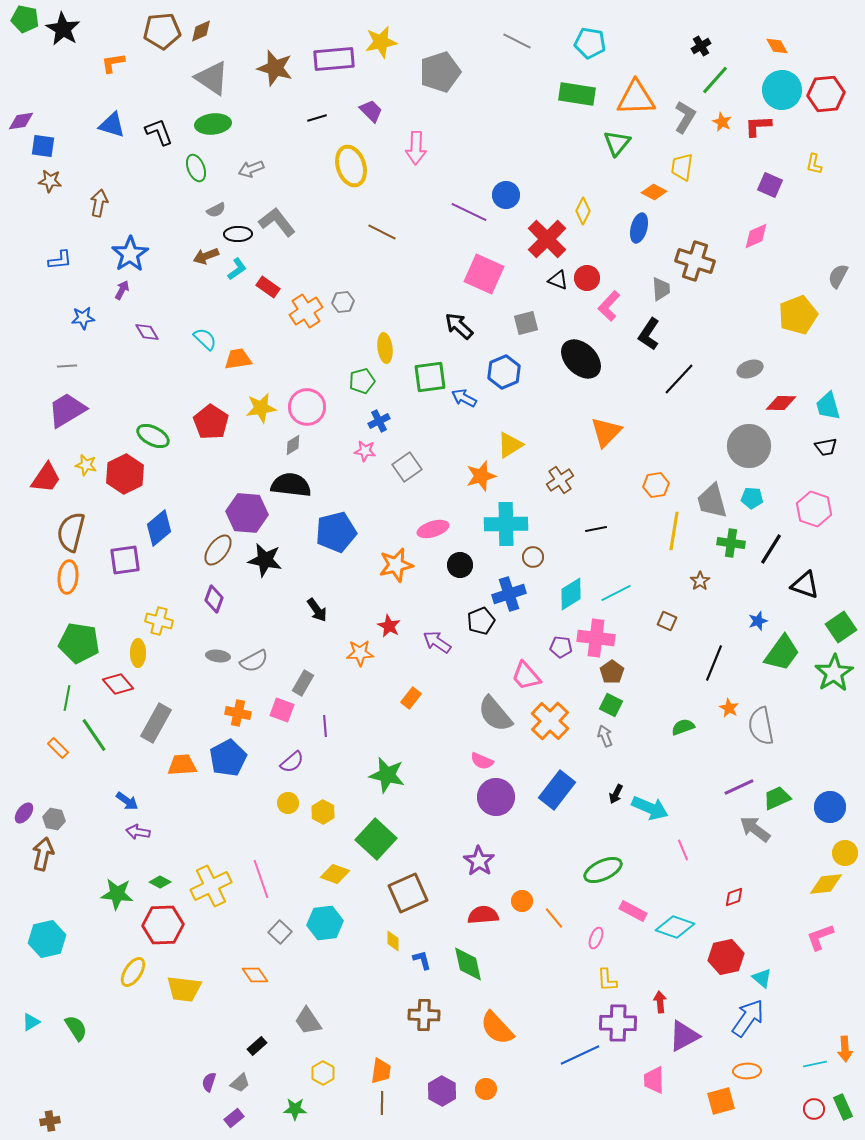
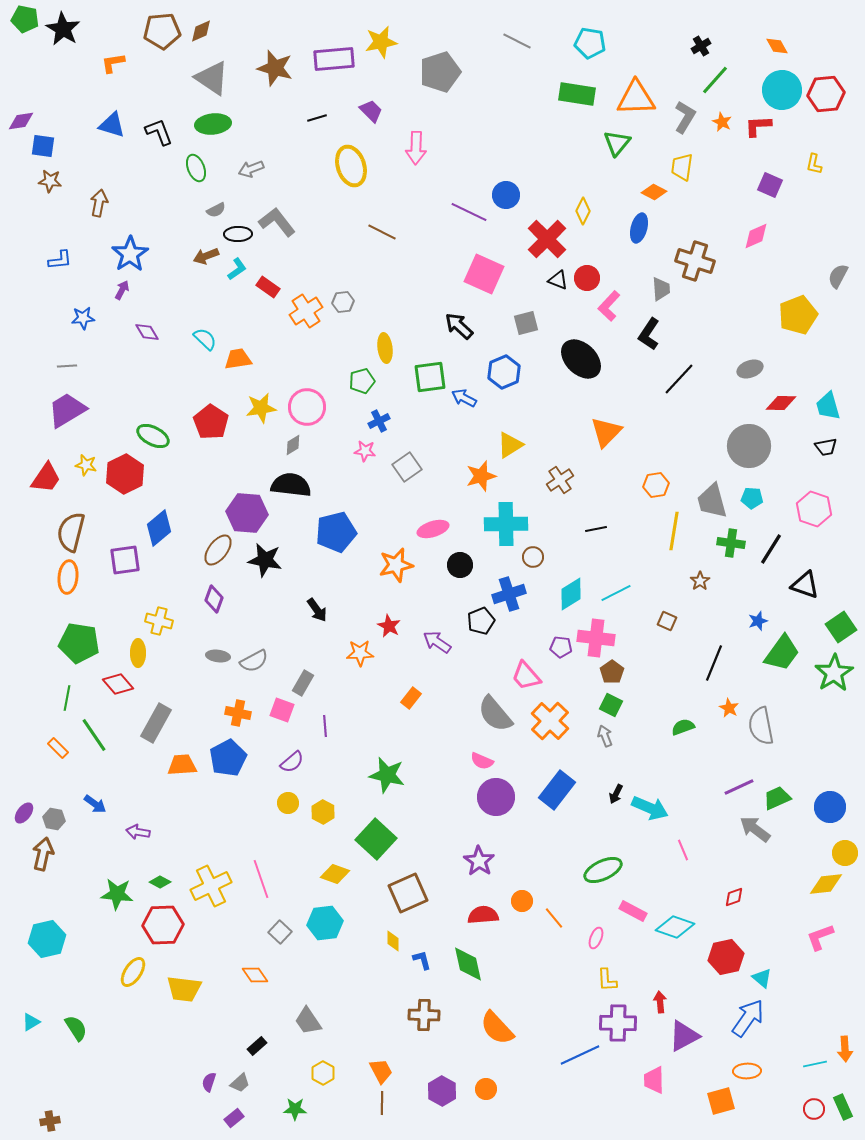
blue arrow at (127, 801): moved 32 px left, 3 px down
orange trapezoid at (381, 1071): rotated 36 degrees counterclockwise
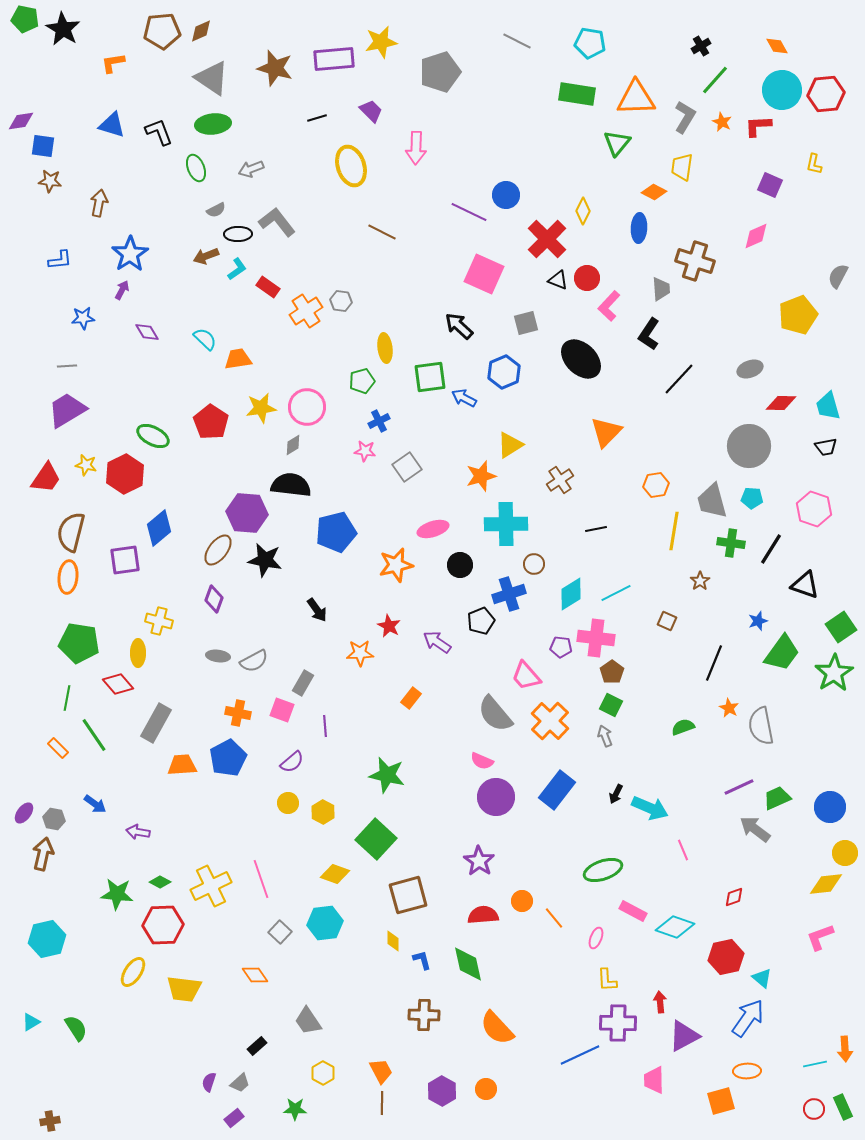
blue ellipse at (639, 228): rotated 12 degrees counterclockwise
gray hexagon at (343, 302): moved 2 px left, 1 px up; rotated 15 degrees clockwise
brown circle at (533, 557): moved 1 px right, 7 px down
green ellipse at (603, 870): rotated 6 degrees clockwise
brown square at (408, 893): moved 2 px down; rotated 9 degrees clockwise
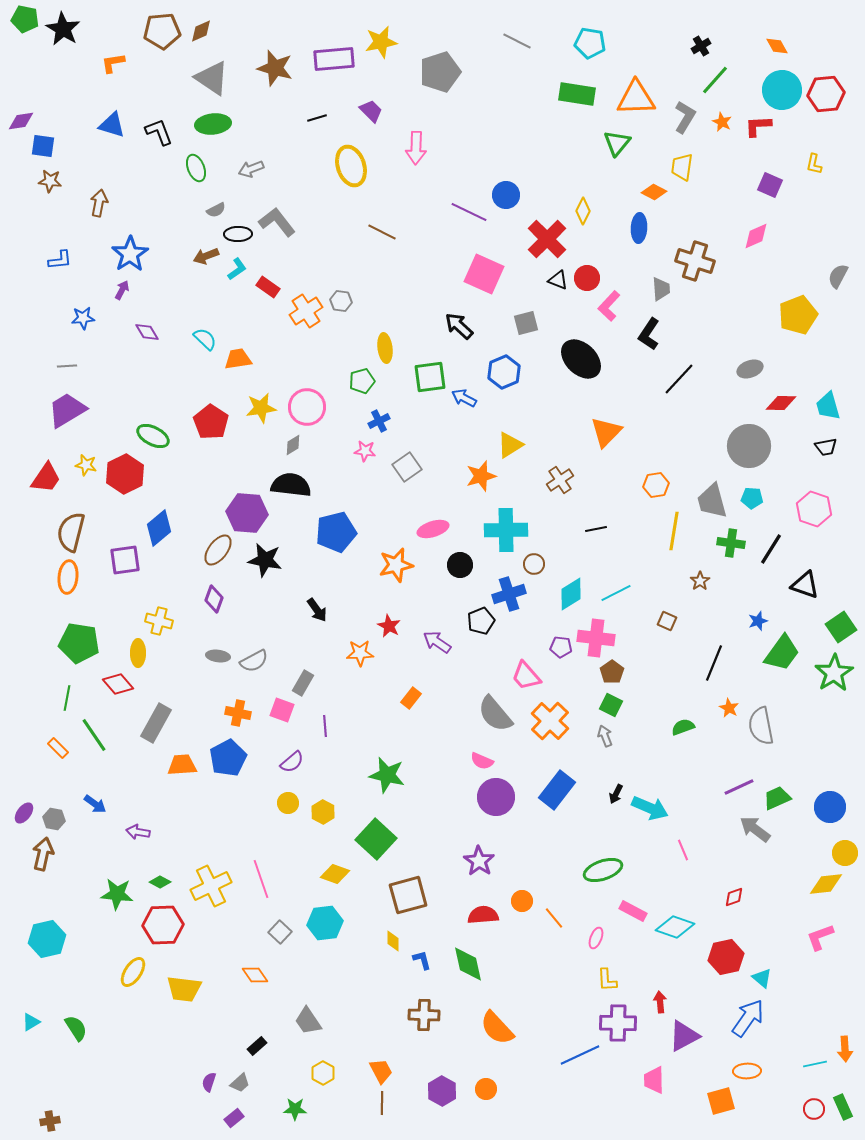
cyan cross at (506, 524): moved 6 px down
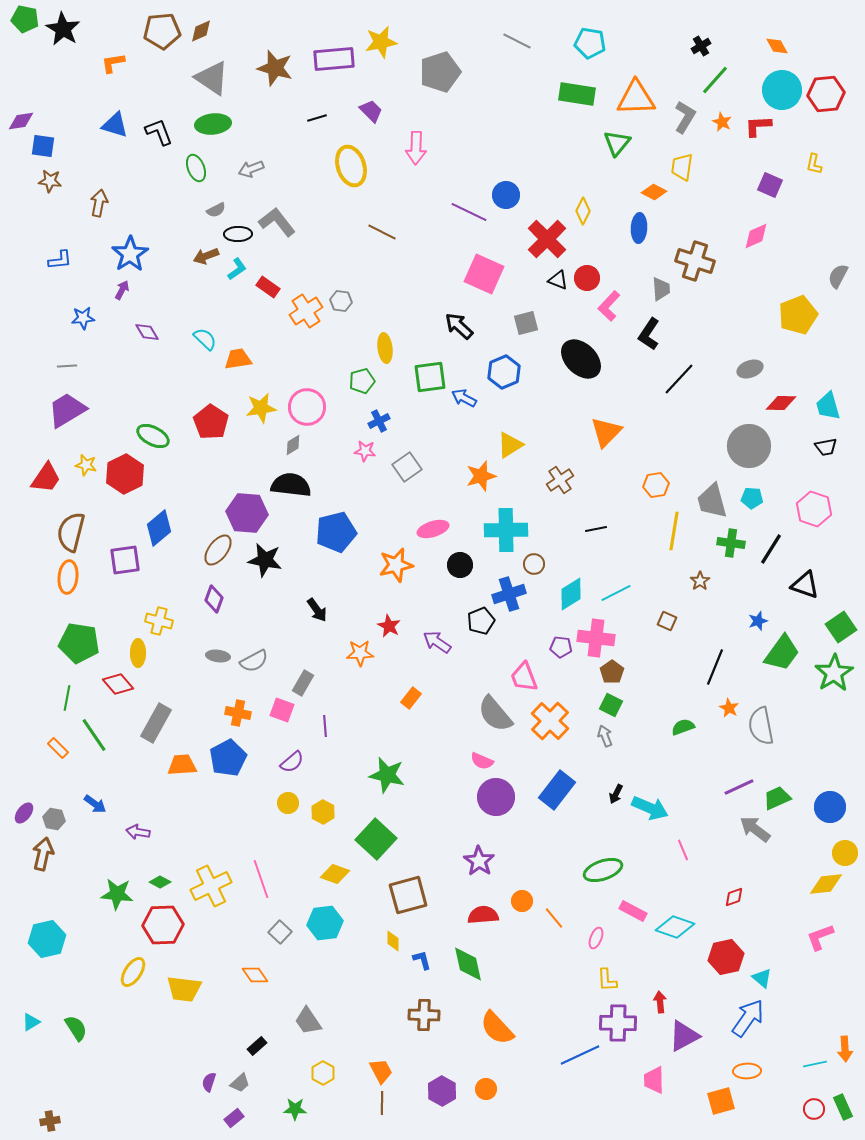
blue triangle at (112, 125): moved 3 px right
black line at (714, 663): moved 1 px right, 4 px down
pink trapezoid at (526, 676): moved 2 px left, 1 px down; rotated 20 degrees clockwise
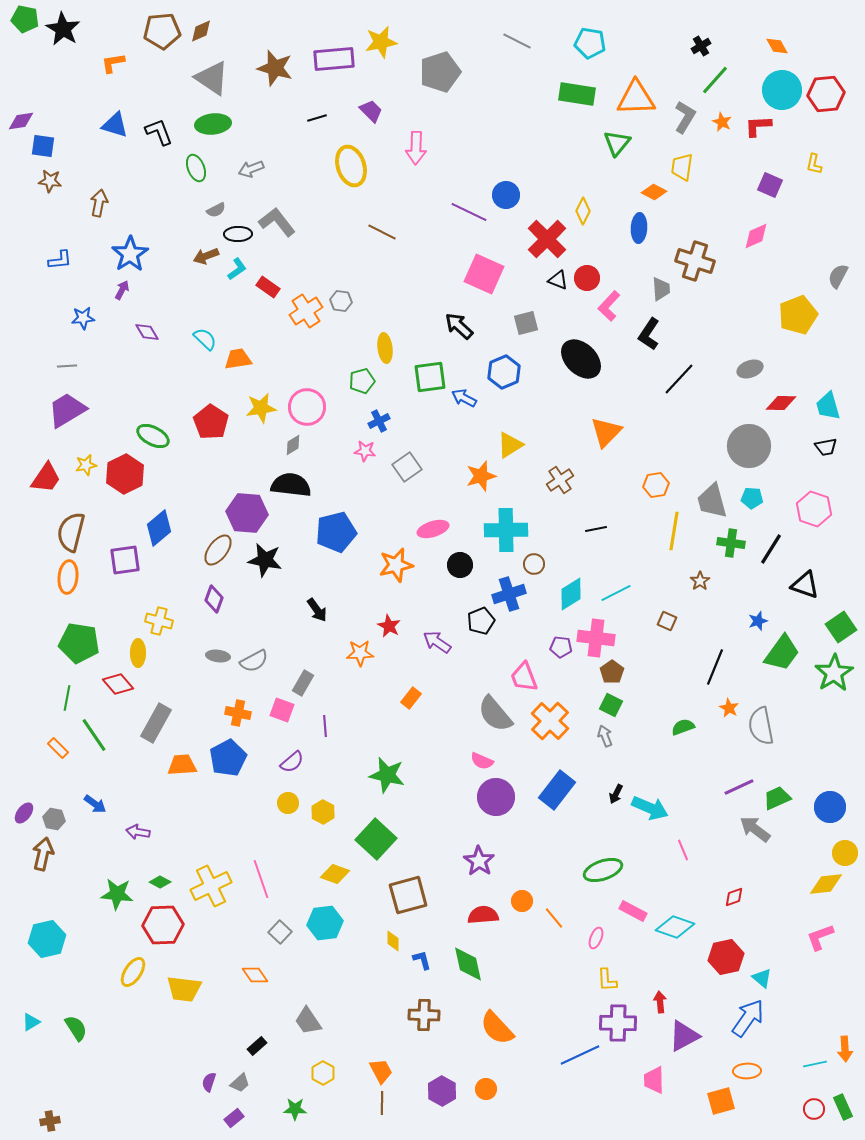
yellow star at (86, 465): rotated 25 degrees counterclockwise
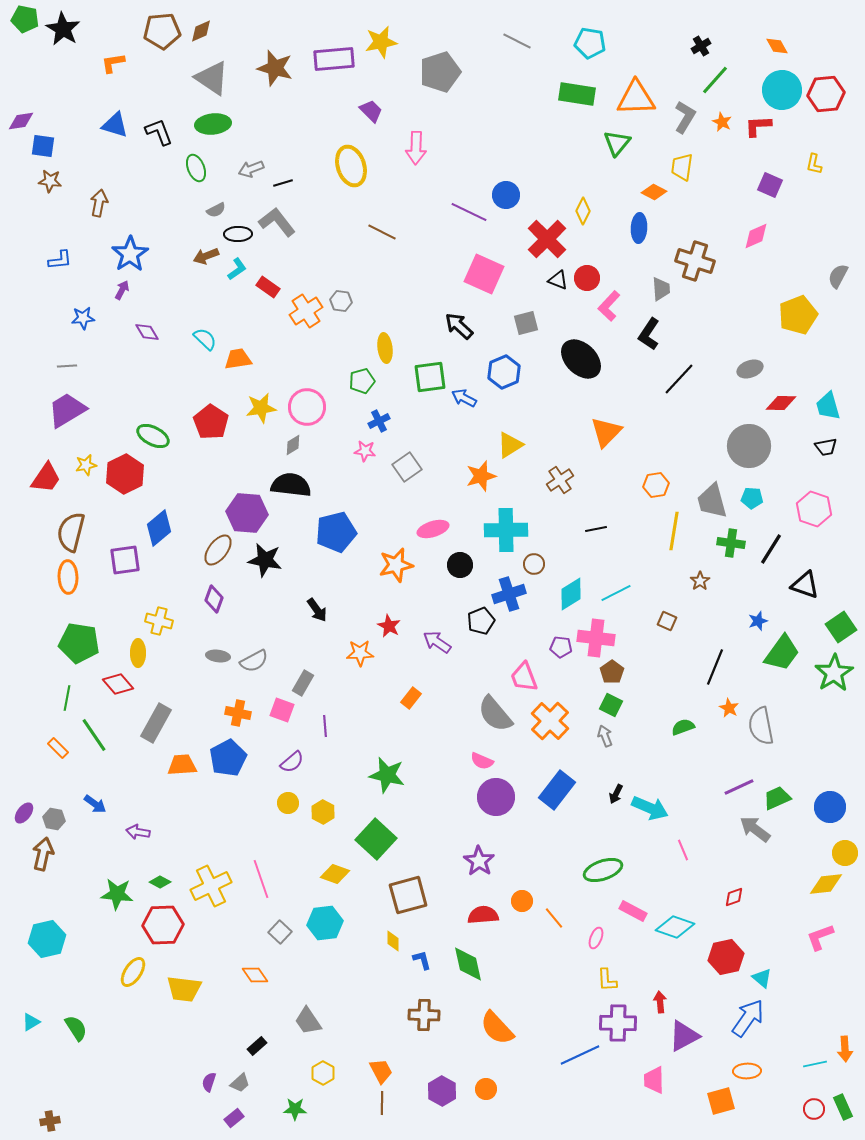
black line at (317, 118): moved 34 px left, 65 px down
orange ellipse at (68, 577): rotated 8 degrees counterclockwise
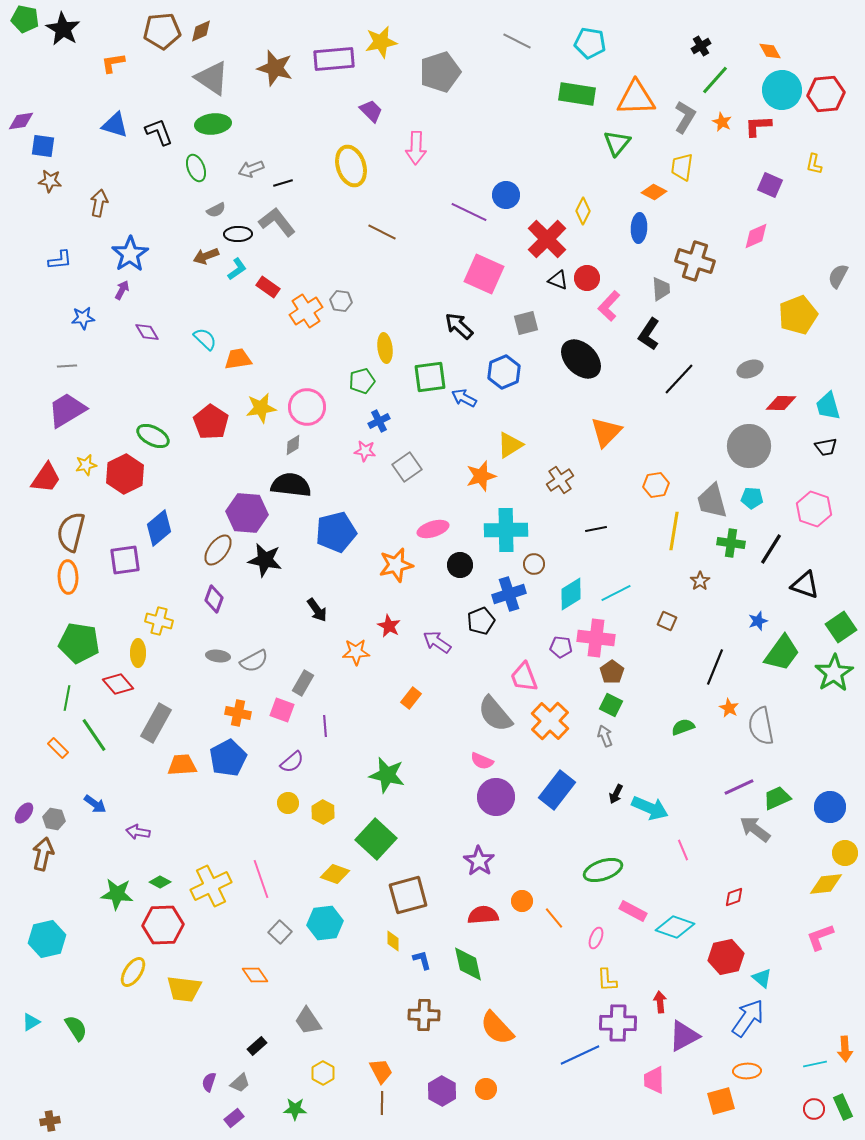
orange diamond at (777, 46): moved 7 px left, 5 px down
orange star at (360, 653): moved 4 px left, 1 px up
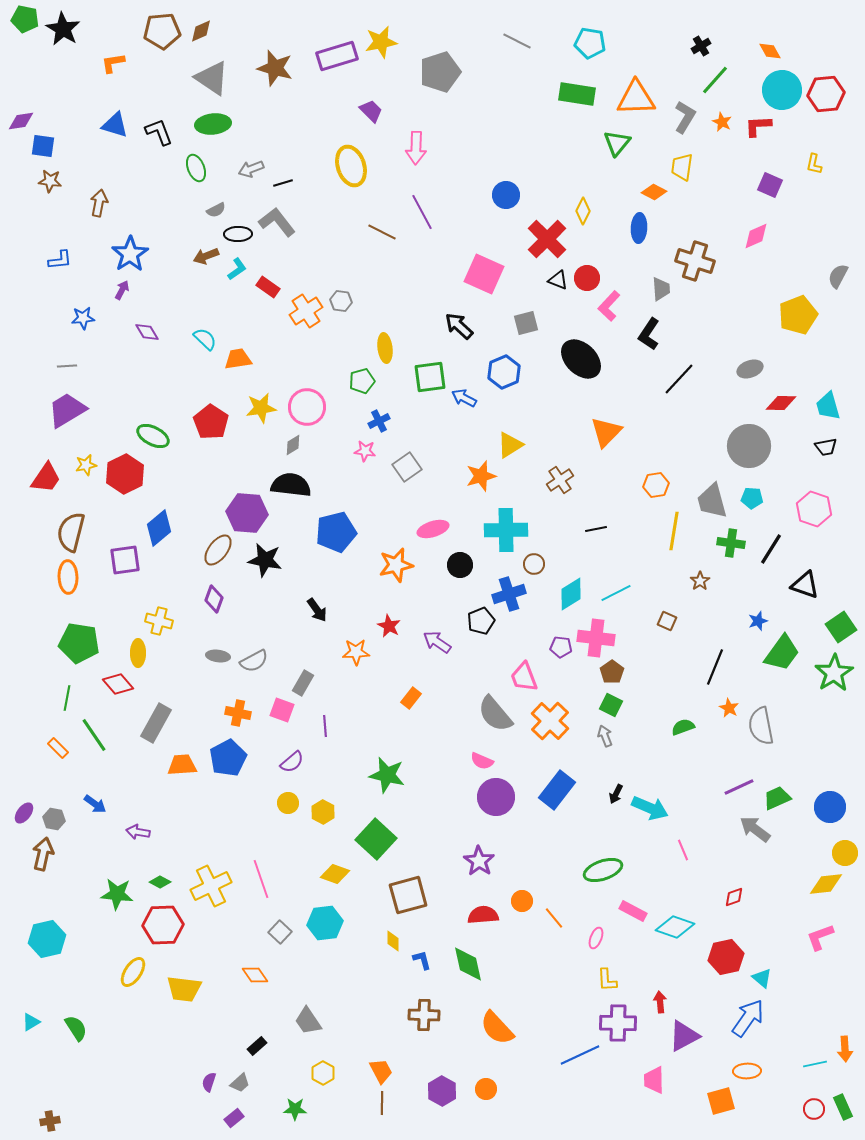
purple rectangle at (334, 59): moved 3 px right, 3 px up; rotated 12 degrees counterclockwise
purple line at (469, 212): moved 47 px left; rotated 36 degrees clockwise
